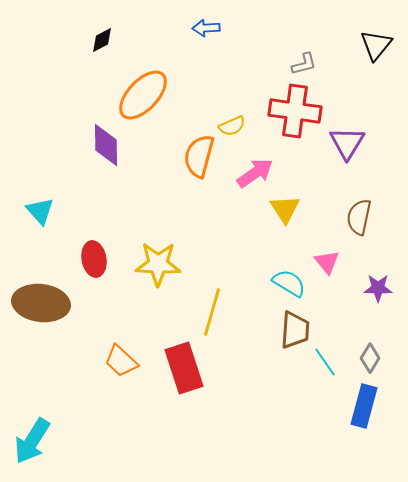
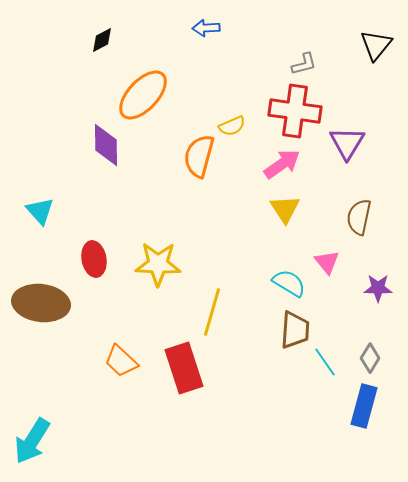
pink arrow: moved 27 px right, 9 px up
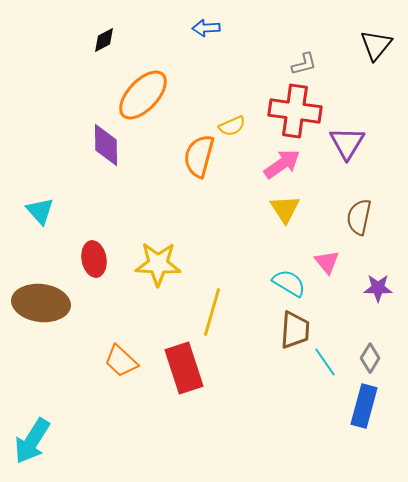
black diamond: moved 2 px right
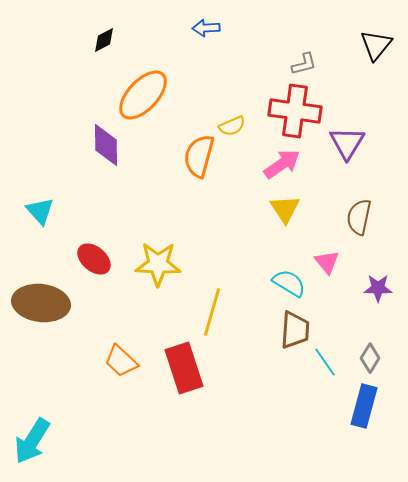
red ellipse: rotated 40 degrees counterclockwise
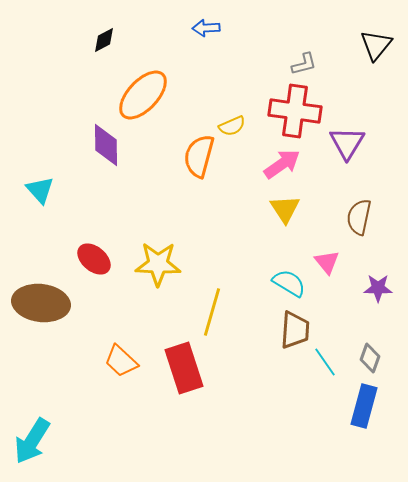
cyan triangle: moved 21 px up
gray diamond: rotated 12 degrees counterclockwise
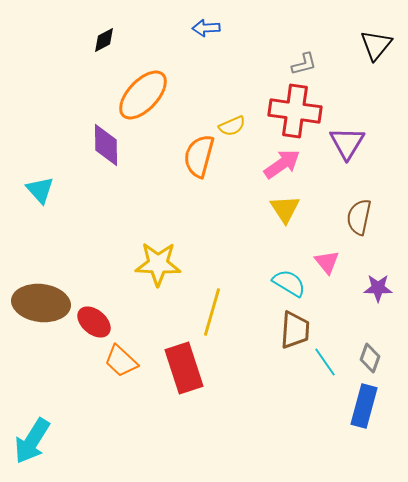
red ellipse: moved 63 px down
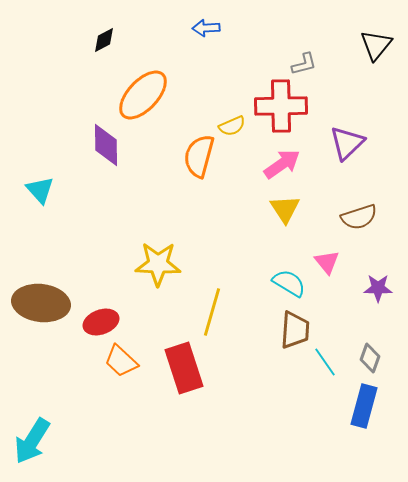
red cross: moved 14 px left, 5 px up; rotated 9 degrees counterclockwise
purple triangle: rotated 15 degrees clockwise
brown semicircle: rotated 120 degrees counterclockwise
red ellipse: moved 7 px right; rotated 60 degrees counterclockwise
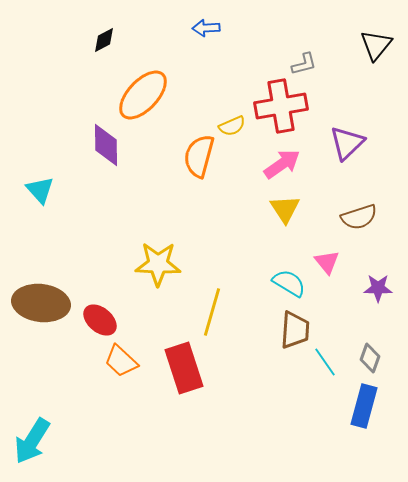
red cross: rotated 9 degrees counterclockwise
red ellipse: moved 1 px left, 2 px up; rotated 60 degrees clockwise
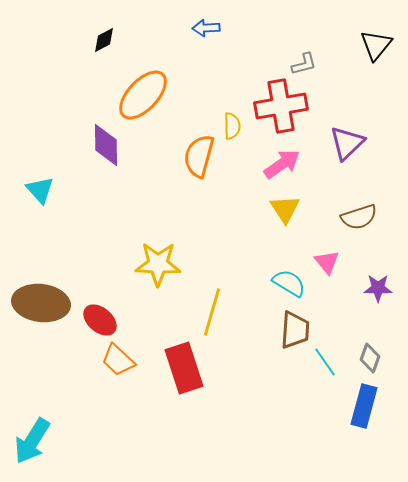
yellow semicircle: rotated 68 degrees counterclockwise
orange trapezoid: moved 3 px left, 1 px up
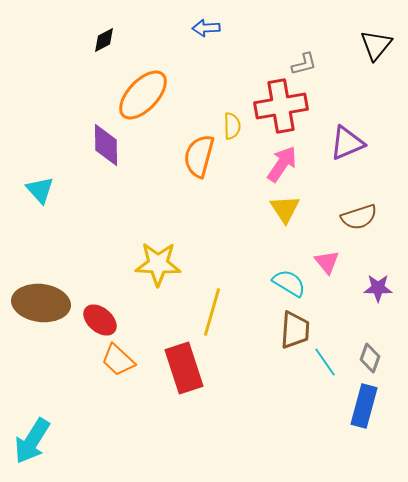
purple triangle: rotated 21 degrees clockwise
pink arrow: rotated 21 degrees counterclockwise
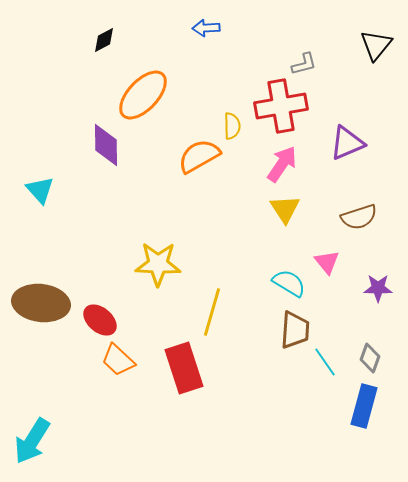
orange semicircle: rotated 45 degrees clockwise
